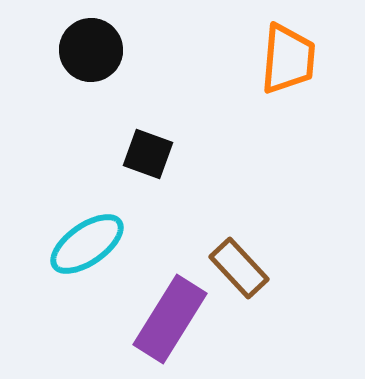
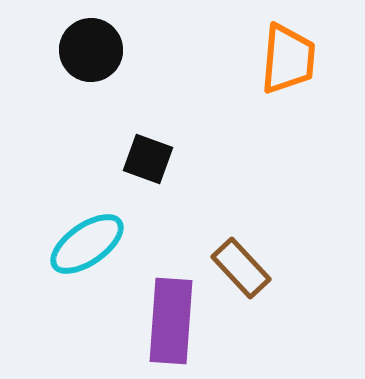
black square: moved 5 px down
brown rectangle: moved 2 px right
purple rectangle: moved 1 px right, 2 px down; rotated 28 degrees counterclockwise
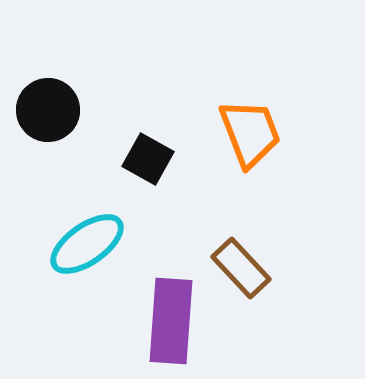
black circle: moved 43 px left, 60 px down
orange trapezoid: moved 38 px left, 74 px down; rotated 26 degrees counterclockwise
black square: rotated 9 degrees clockwise
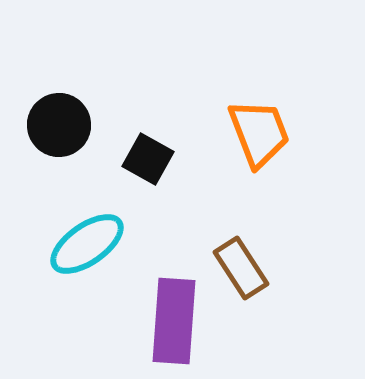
black circle: moved 11 px right, 15 px down
orange trapezoid: moved 9 px right
brown rectangle: rotated 10 degrees clockwise
purple rectangle: moved 3 px right
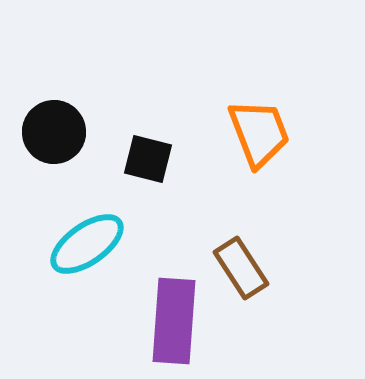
black circle: moved 5 px left, 7 px down
black square: rotated 15 degrees counterclockwise
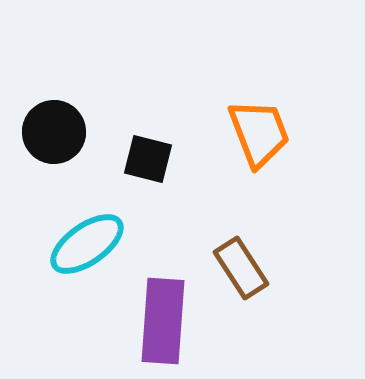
purple rectangle: moved 11 px left
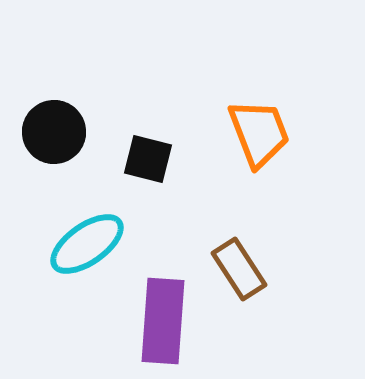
brown rectangle: moved 2 px left, 1 px down
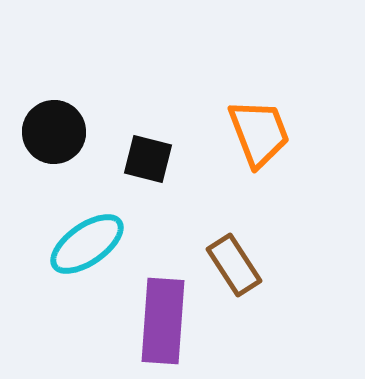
brown rectangle: moved 5 px left, 4 px up
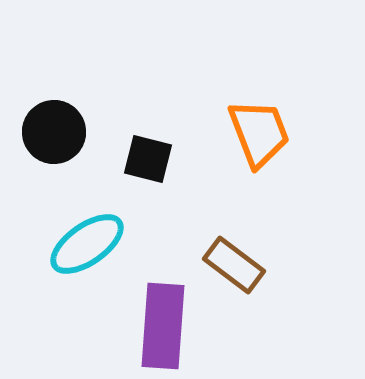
brown rectangle: rotated 20 degrees counterclockwise
purple rectangle: moved 5 px down
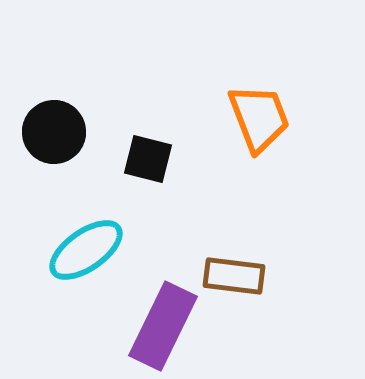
orange trapezoid: moved 15 px up
cyan ellipse: moved 1 px left, 6 px down
brown rectangle: moved 11 px down; rotated 30 degrees counterclockwise
purple rectangle: rotated 22 degrees clockwise
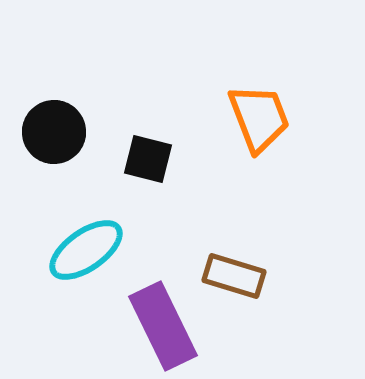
brown rectangle: rotated 10 degrees clockwise
purple rectangle: rotated 52 degrees counterclockwise
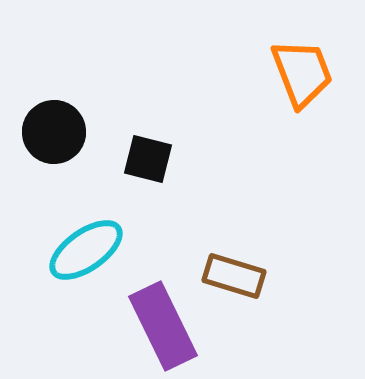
orange trapezoid: moved 43 px right, 45 px up
